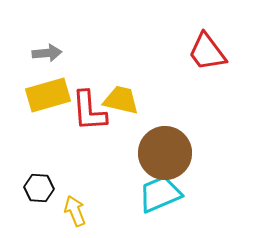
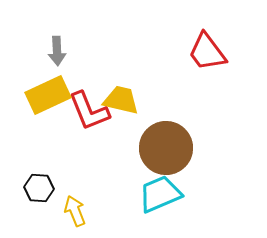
gray arrow: moved 10 px right, 2 px up; rotated 92 degrees clockwise
yellow rectangle: rotated 9 degrees counterclockwise
red L-shape: rotated 18 degrees counterclockwise
brown circle: moved 1 px right, 5 px up
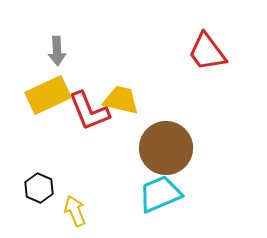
black hexagon: rotated 20 degrees clockwise
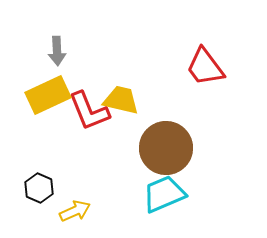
red trapezoid: moved 2 px left, 15 px down
cyan trapezoid: moved 4 px right
yellow arrow: rotated 88 degrees clockwise
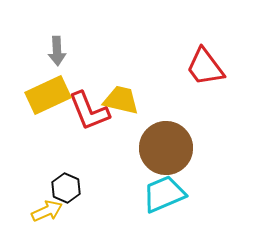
black hexagon: moved 27 px right
yellow arrow: moved 28 px left
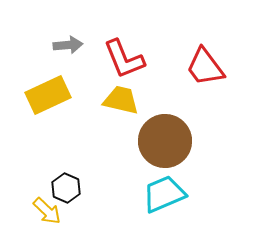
gray arrow: moved 11 px right, 6 px up; rotated 92 degrees counterclockwise
red L-shape: moved 35 px right, 52 px up
brown circle: moved 1 px left, 7 px up
yellow arrow: rotated 68 degrees clockwise
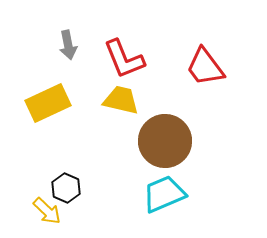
gray arrow: rotated 84 degrees clockwise
yellow rectangle: moved 8 px down
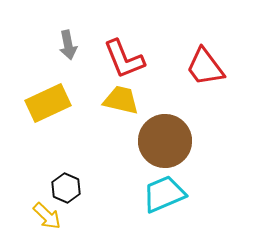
yellow arrow: moved 5 px down
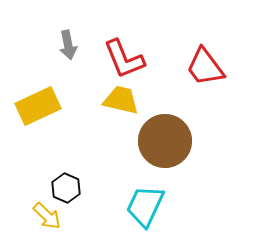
yellow rectangle: moved 10 px left, 3 px down
cyan trapezoid: moved 19 px left, 12 px down; rotated 42 degrees counterclockwise
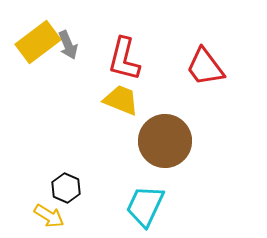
gray arrow: rotated 12 degrees counterclockwise
red L-shape: rotated 36 degrees clockwise
yellow trapezoid: rotated 9 degrees clockwise
yellow rectangle: moved 64 px up; rotated 12 degrees counterclockwise
yellow arrow: moved 2 px right; rotated 12 degrees counterclockwise
